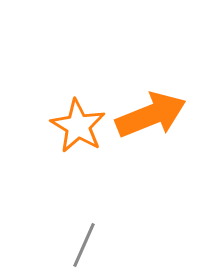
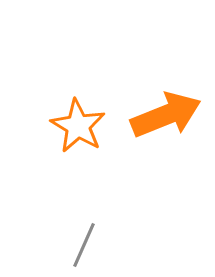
orange arrow: moved 15 px right
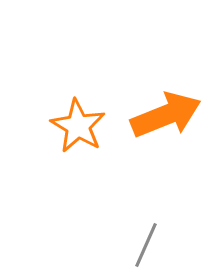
gray line: moved 62 px right
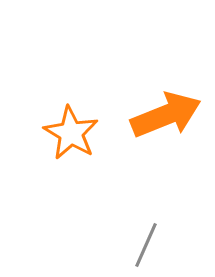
orange star: moved 7 px left, 7 px down
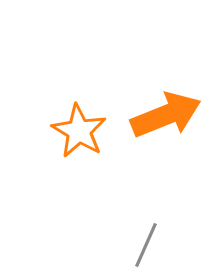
orange star: moved 8 px right, 2 px up
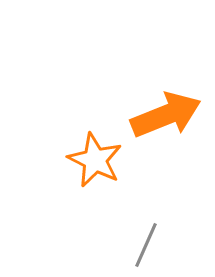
orange star: moved 16 px right, 29 px down; rotated 4 degrees counterclockwise
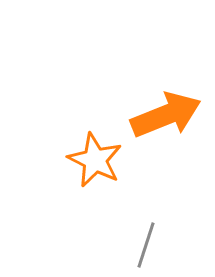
gray line: rotated 6 degrees counterclockwise
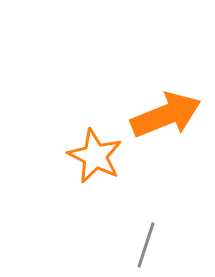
orange star: moved 4 px up
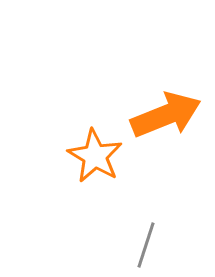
orange star: rotated 4 degrees clockwise
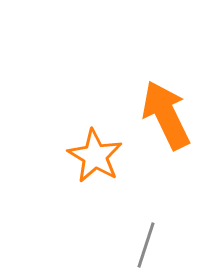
orange arrow: rotated 94 degrees counterclockwise
